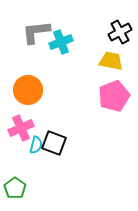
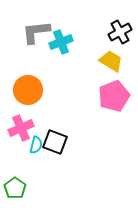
yellow trapezoid: rotated 20 degrees clockwise
black square: moved 1 px right, 1 px up
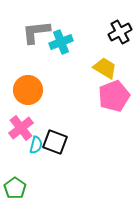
yellow trapezoid: moved 6 px left, 7 px down
pink cross: rotated 15 degrees counterclockwise
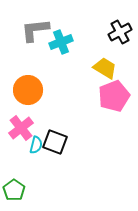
gray L-shape: moved 1 px left, 2 px up
green pentagon: moved 1 px left, 2 px down
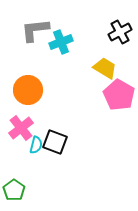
pink pentagon: moved 5 px right, 1 px up; rotated 20 degrees counterclockwise
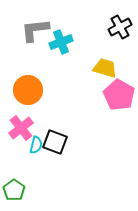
black cross: moved 5 px up
yellow trapezoid: rotated 15 degrees counterclockwise
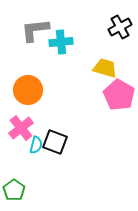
cyan cross: rotated 15 degrees clockwise
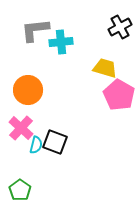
pink cross: rotated 10 degrees counterclockwise
green pentagon: moved 6 px right
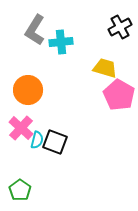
gray L-shape: rotated 52 degrees counterclockwise
cyan semicircle: moved 1 px right, 5 px up
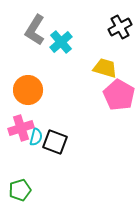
cyan cross: rotated 35 degrees counterclockwise
pink cross: rotated 30 degrees clockwise
cyan semicircle: moved 1 px left, 3 px up
green pentagon: rotated 20 degrees clockwise
